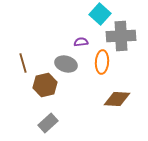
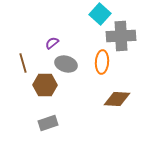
purple semicircle: moved 29 px left, 1 px down; rotated 32 degrees counterclockwise
brown hexagon: rotated 15 degrees clockwise
gray rectangle: rotated 24 degrees clockwise
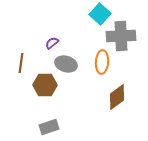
brown line: moved 2 px left; rotated 24 degrees clockwise
brown diamond: moved 2 px up; rotated 40 degrees counterclockwise
gray rectangle: moved 1 px right, 4 px down
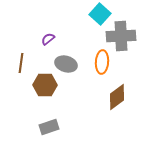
purple semicircle: moved 4 px left, 4 px up
